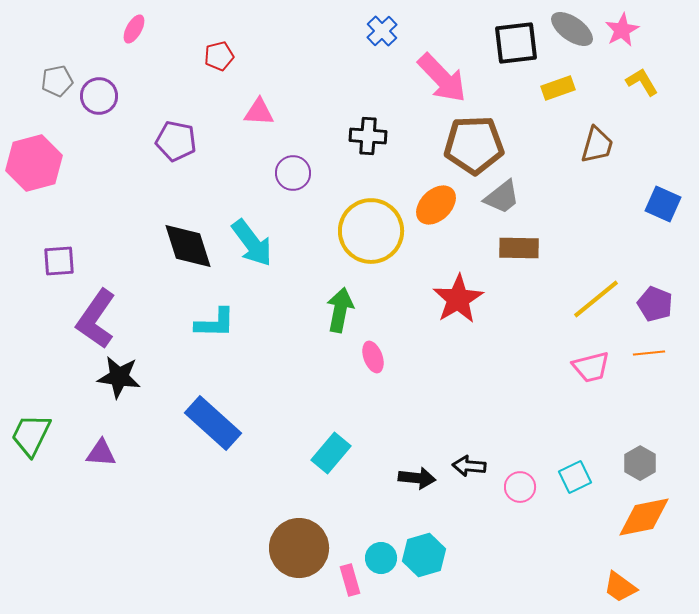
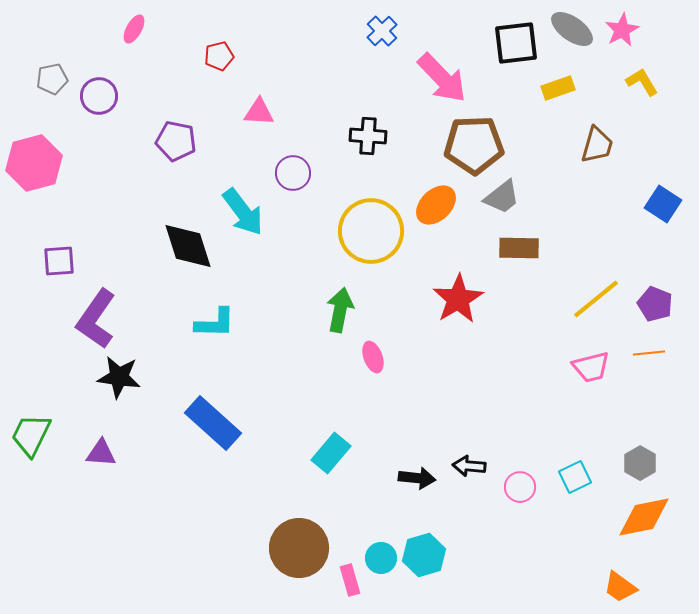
gray pentagon at (57, 81): moved 5 px left, 2 px up
blue square at (663, 204): rotated 9 degrees clockwise
cyan arrow at (252, 243): moved 9 px left, 31 px up
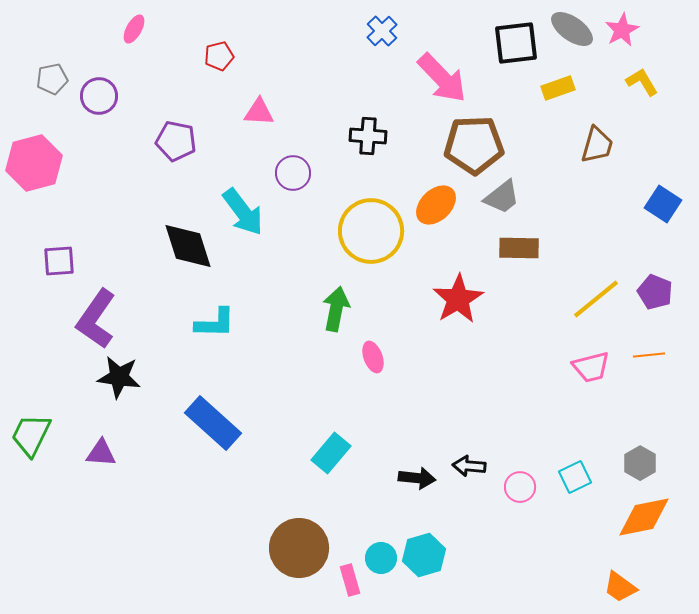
purple pentagon at (655, 304): moved 12 px up
green arrow at (340, 310): moved 4 px left, 1 px up
orange line at (649, 353): moved 2 px down
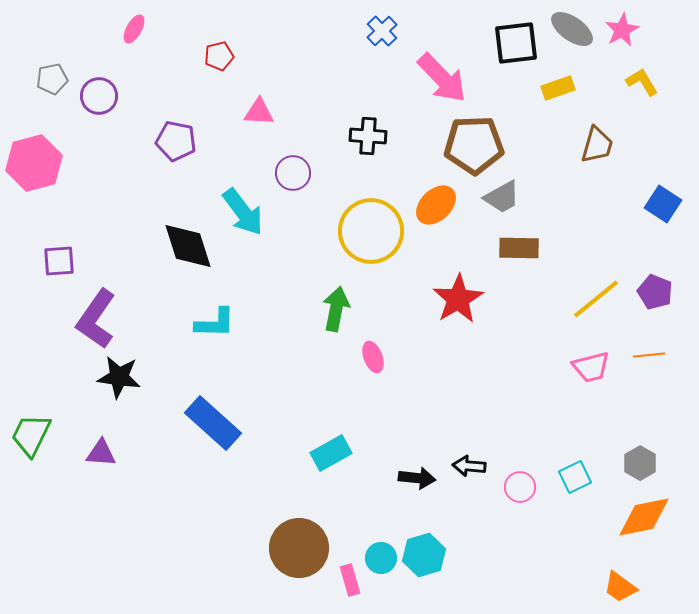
gray trapezoid at (502, 197): rotated 9 degrees clockwise
cyan rectangle at (331, 453): rotated 21 degrees clockwise
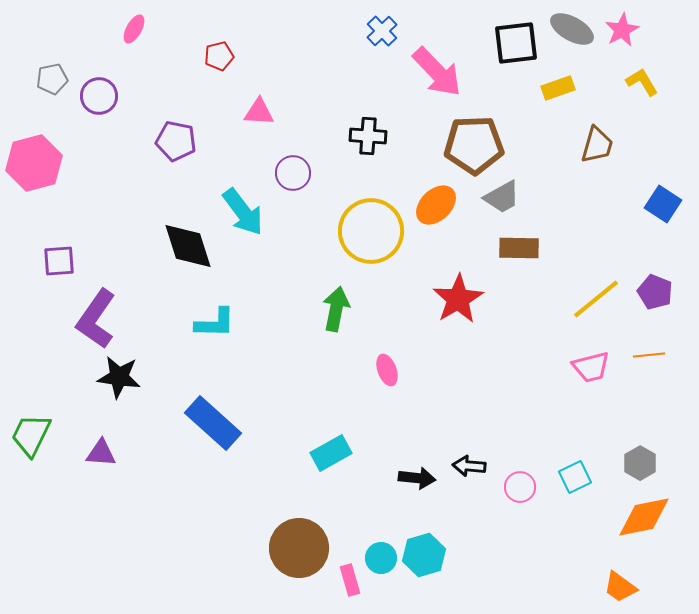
gray ellipse at (572, 29): rotated 6 degrees counterclockwise
pink arrow at (442, 78): moved 5 px left, 6 px up
pink ellipse at (373, 357): moved 14 px right, 13 px down
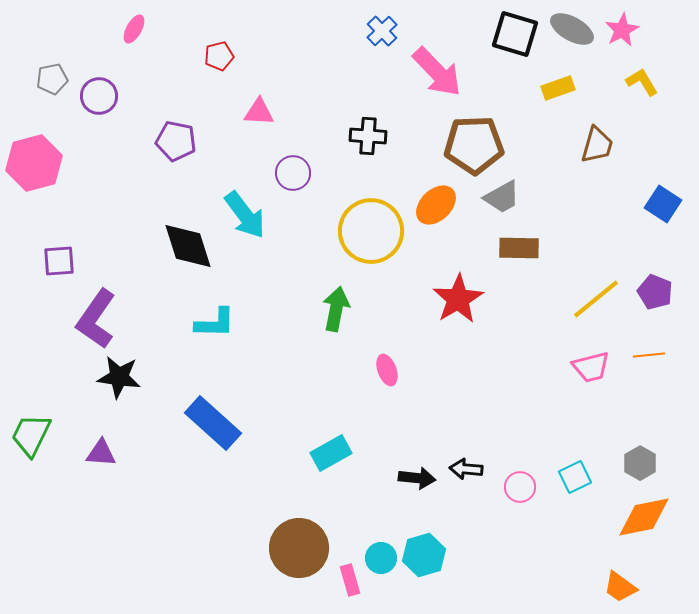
black square at (516, 43): moved 1 px left, 9 px up; rotated 24 degrees clockwise
cyan arrow at (243, 212): moved 2 px right, 3 px down
black arrow at (469, 466): moved 3 px left, 3 px down
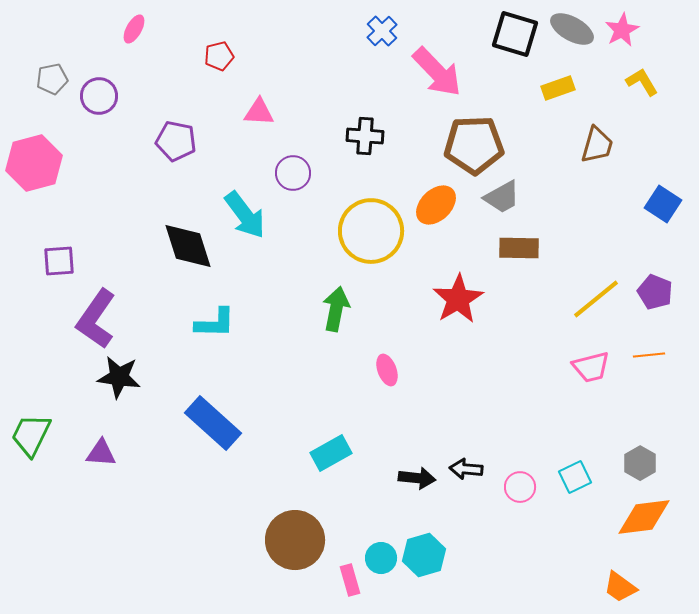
black cross at (368, 136): moved 3 px left
orange diamond at (644, 517): rotated 4 degrees clockwise
brown circle at (299, 548): moved 4 px left, 8 px up
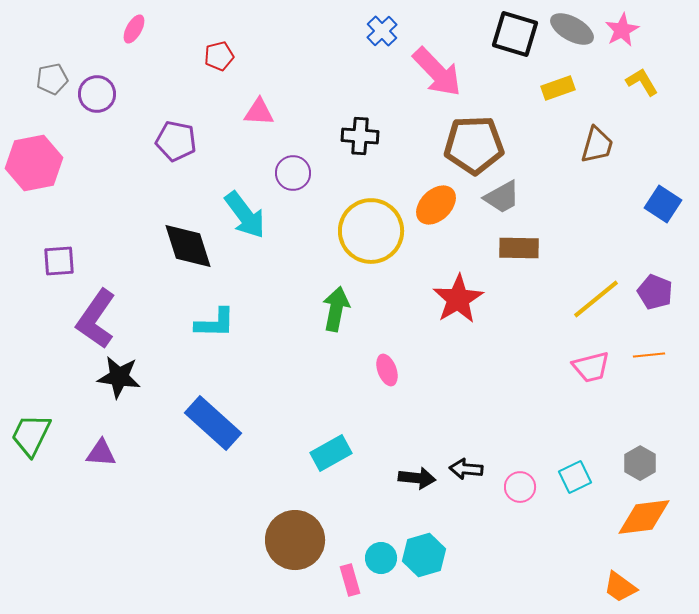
purple circle at (99, 96): moved 2 px left, 2 px up
black cross at (365, 136): moved 5 px left
pink hexagon at (34, 163): rotated 4 degrees clockwise
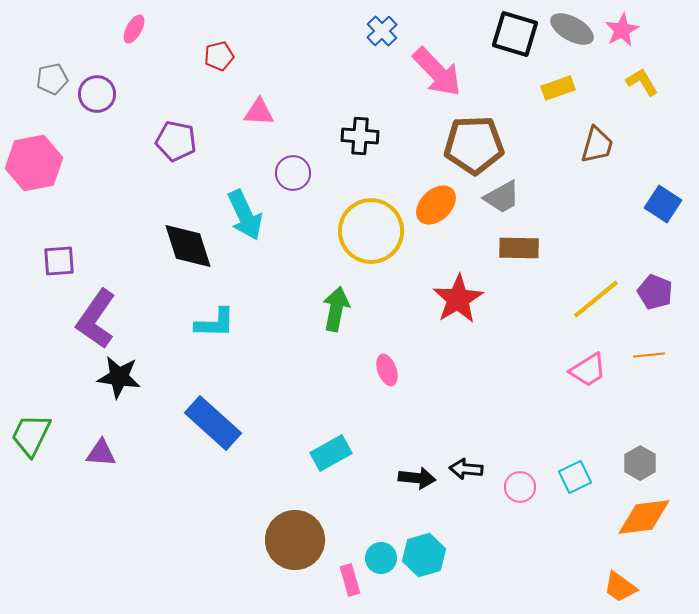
cyan arrow at (245, 215): rotated 12 degrees clockwise
pink trapezoid at (591, 367): moved 3 px left, 3 px down; rotated 18 degrees counterclockwise
